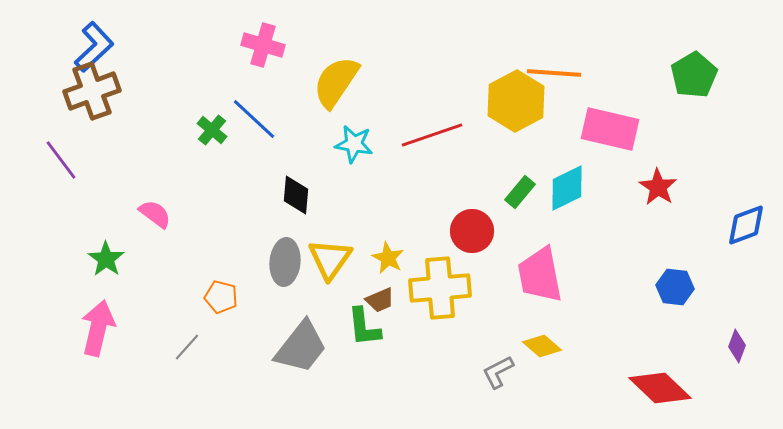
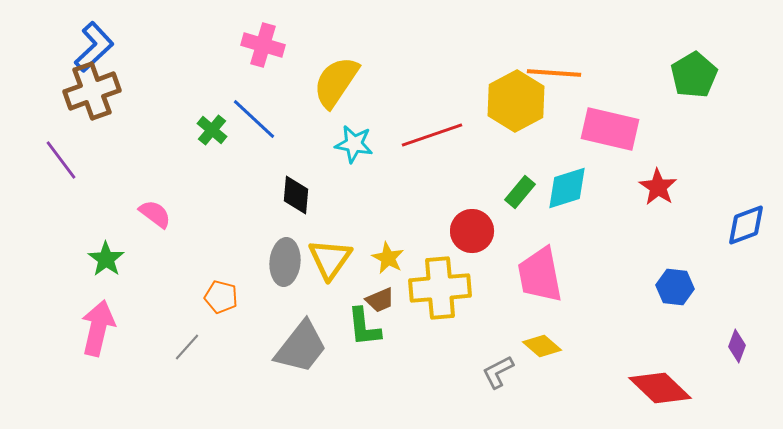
cyan diamond: rotated 9 degrees clockwise
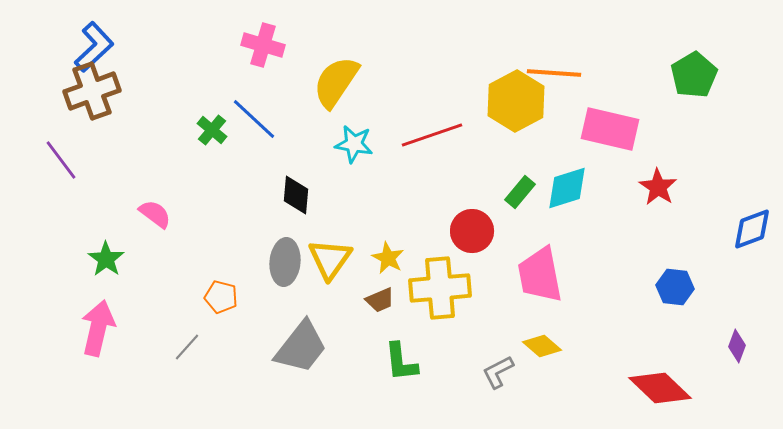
blue diamond: moved 6 px right, 4 px down
green L-shape: moved 37 px right, 35 px down
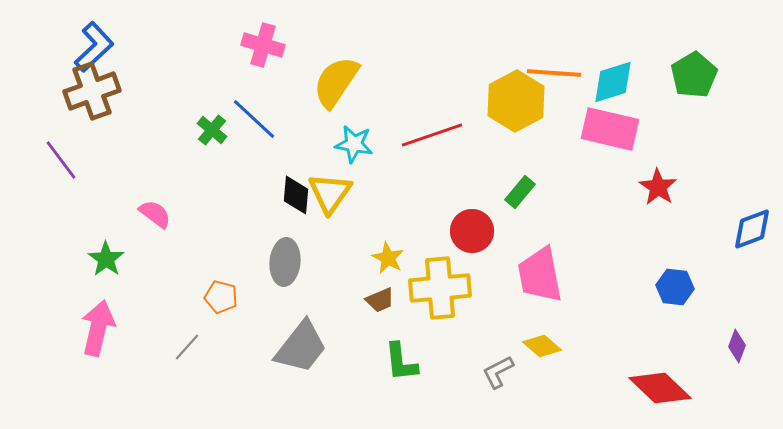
cyan diamond: moved 46 px right, 106 px up
yellow triangle: moved 66 px up
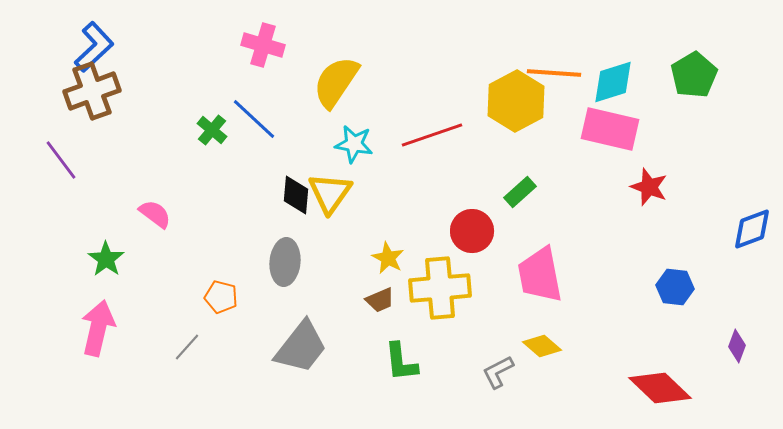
red star: moved 9 px left; rotated 12 degrees counterclockwise
green rectangle: rotated 8 degrees clockwise
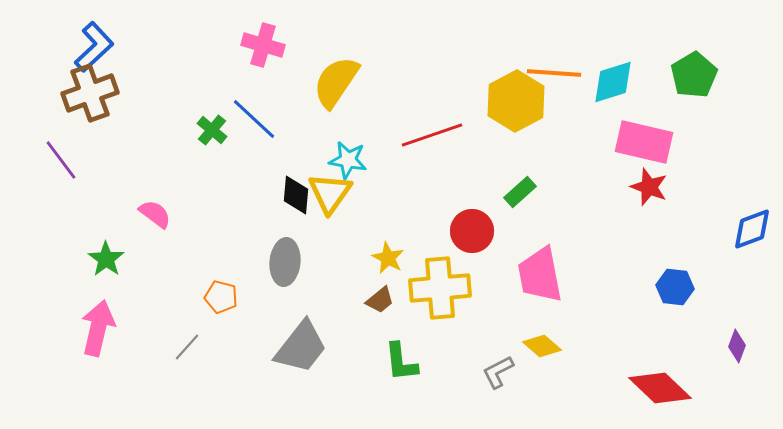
brown cross: moved 2 px left, 2 px down
pink rectangle: moved 34 px right, 13 px down
cyan star: moved 6 px left, 16 px down
brown trapezoid: rotated 16 degrees counterclockwise
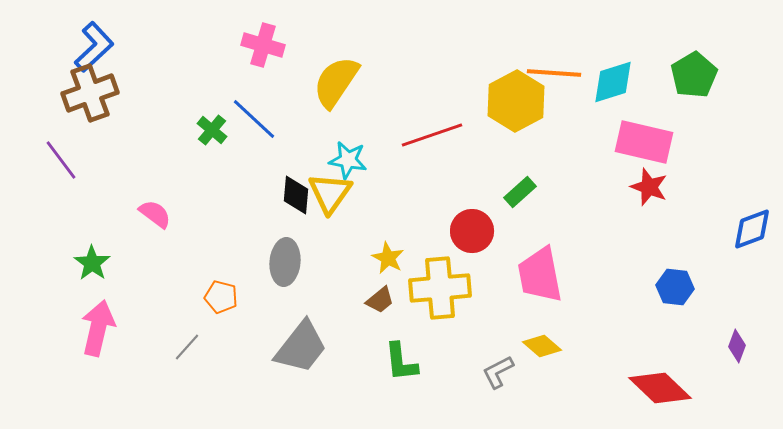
green star: moved 14 px left, 4 px down
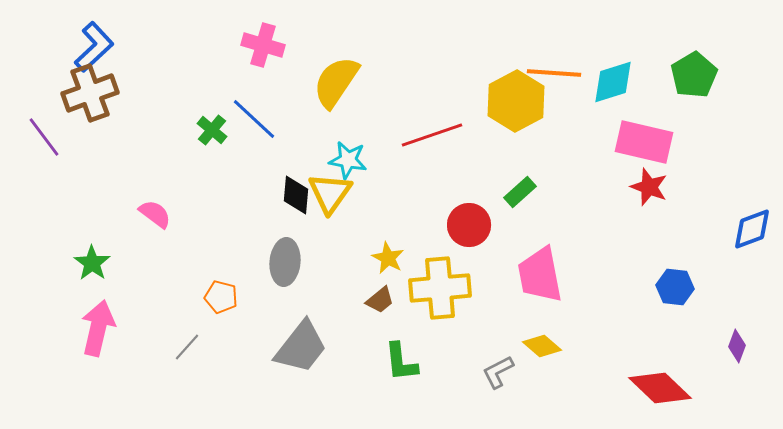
purple line: moved 17 px left, 23 px up
red circle: moved 3 px left, 6 px up
